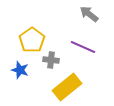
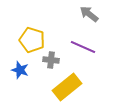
yellow pentagon: rotated 20 degrees counterclockwise
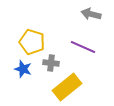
gray arrow: moved 2 px right; rotated 24 degrees counterclockwise
yellow pentagon: moved 2 px down
gray cross: moved 3 px down
blue star: moved 3 px right, 1 px up
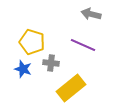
purple line: moved 2 px up
yellow rectangle: moved 4 px right, 1 px down
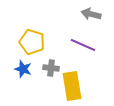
gray cross: moved 5 px down
yellow rectangle: moved 1 px right, 2 px up; rotated 60 degrees counterclockwise
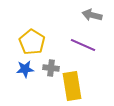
gray arrow: moved 1 px right, 1 px down
yellow pentagon: rotated 15 degrees clockwise
blue star: moved 2 px right; rotated 24 degrees counterclockwise
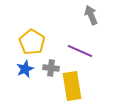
gray arrow: moved 1 px left; rotated 54 degrees clockwise
purple line: moved 3 px left, 6 px down
blue star: rotated 18 degrees counterclockwise
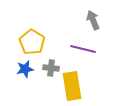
gray arrow: moved 2 px right, 5 px down
purple line: moved 3 px right, 2 px up; rotated 10 degrees counterclockwise
blue star: rotated 12 degrees clockwise
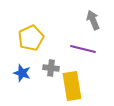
yellow pentagon: moved 1 px left, 4 px up; rotated 15 degrees clockwise
blue star: moved 3 px left, 4 px down; rotated 30 degrees clockwise
